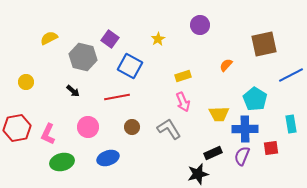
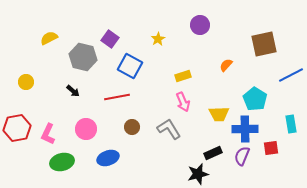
pink circle: moved 2 px left, 2 px down
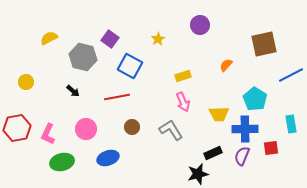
gray L-shape: moved 2 px right, 1 px down
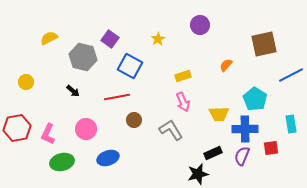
brown circle: moved 2 px right, 7 px up
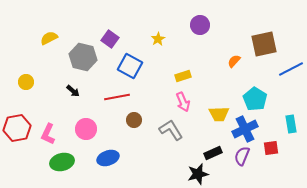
orange semicircle: moved 8 px right, 4 px up
blue line: moved 6 px up
blue cross: rotated 25 degrees counterclockwise
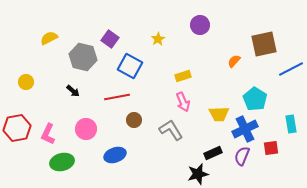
blue ellipse: moved 7 px right, 3 px up
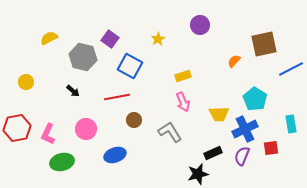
gray L-shape: moved 1 px left, 2 px down
